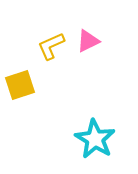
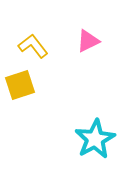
yellow L-shape: moved 18 px left; rotated 76 degrees clockwise
cyan star: rotated 12 degrees clockwise
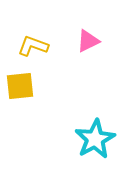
yellow L-shape: rotated 32 degrees counterclockwise
yellow square: moved 1 px down; rotated 12 degrees clockwise
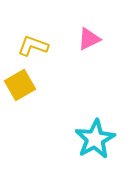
pink triangle: moved 1 px right, 2 px up
yellow square: moved 1 px up; rotated 24 degrees counterclockwise
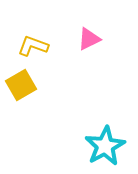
yellow square: moved 1 px right
cyan star: moved 10 px right, 7 px down
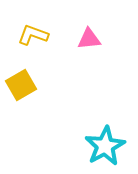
pink triangle: rotated 20 degrees clockwise
yellow L-shape: moved 11 px up
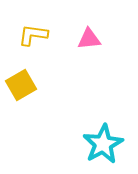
yellow L-shape: rotated 12 degrees counterclockwise
cyan star: moved 2 px left, 2 px up
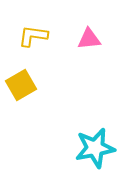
yellow L-shape: moved 1 px down
cyan star: moved 8 px left, 4 px down; rotated 18 degrees clockwise
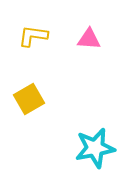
pink triangle: rotated 10 degrees clockwise
yellow square: moved 8 px right, 14 px down
